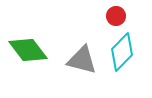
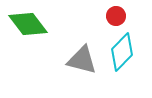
green diamond: moved 26 px up
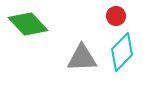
green diamond: rotated 6 degrees counterclockwise
gray triangle: moved 2 px up; rotated 16 degrees counterclockwise
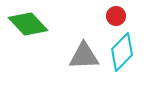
gray triangle: moved 2 px right, 2 px up
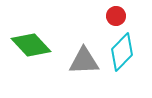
green diamond: moved 3 px right, 21 px down
gray triangle: moved 5 px down
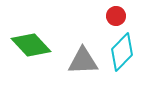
gray triangle: moved 1 px left
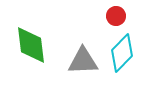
green diamond: rotated 36 degrees clockwise
cyan diamond: moved 1 px down
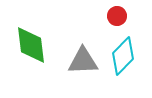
red circle: moved 1 px right
cyan diamond: moved 1 px right, 3 px down
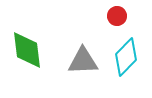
green diamond: moved 4 px left, 5 px down
cyan diamond: moved 3 px right, 1 px down
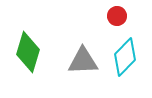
green diamond: moved 1 px right, 2 px down; rotated 24 degrees clockwise
cyan diamond: moved 1 px left
